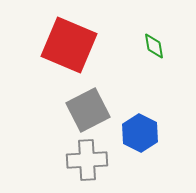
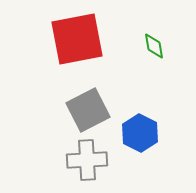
red square: moved 8 px right, 6 px up; rotated 34 degrees counterclockwise
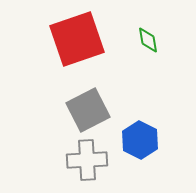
red square: rotated 8 degrees counterclockwise
green diamond: moved 6 px left, 6 px up
blue hexagon: moved 7 px down
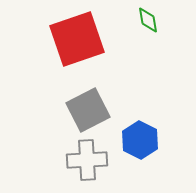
green diamond: moved 20 px up
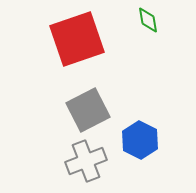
gray cross: moved 1 px left, 1 px down; rotated 18 degrees counterclockwise
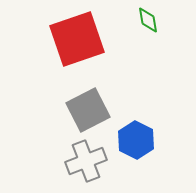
blue hexagon: moved 4 px left
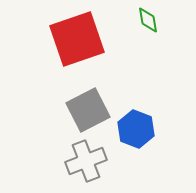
blue hexagon: moved 11 px up; rotated 6 degrees counterclockwise
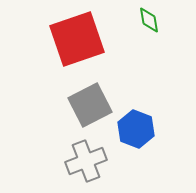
green diamond: moved 1 px right
gray square: moved 2 px right, 5 px up
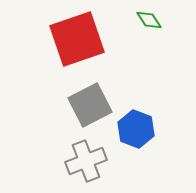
green diamond: rotated 24 degrees counterclockwise
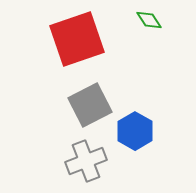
blue hexagon: moved 1 px left, 2 px down; rotated 9 degrees clockwise
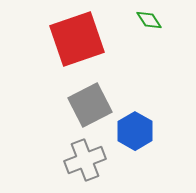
gray cross: moved 1 px left, 1 px up
